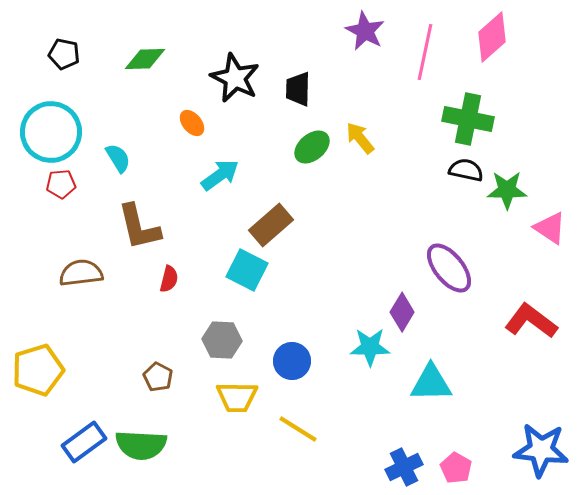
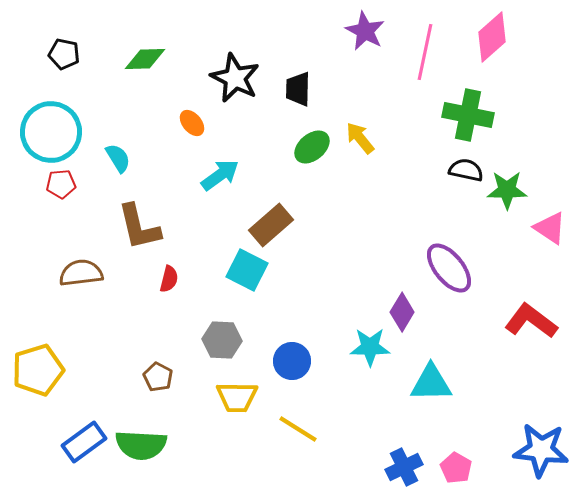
green cross: moved 4 px up
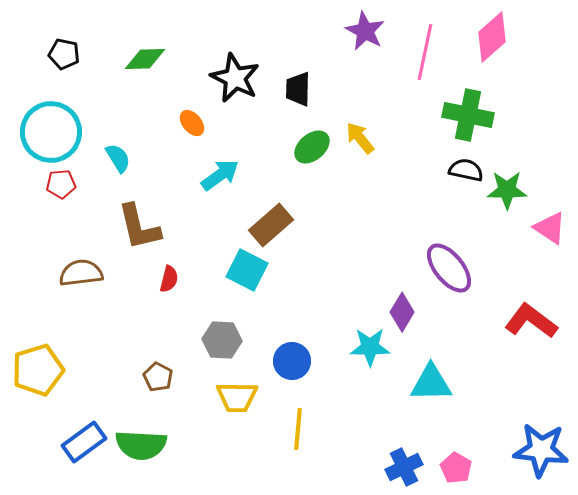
yellow line: rotated 63 degrees clockwise
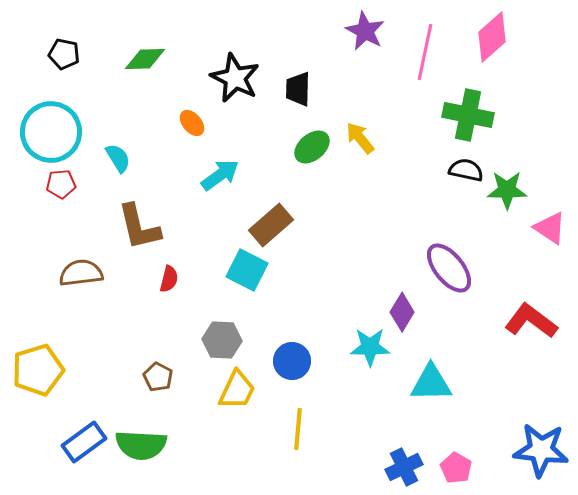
yellow trapezoid: moved 7 px up; rotated 66 degrees counterclockwise
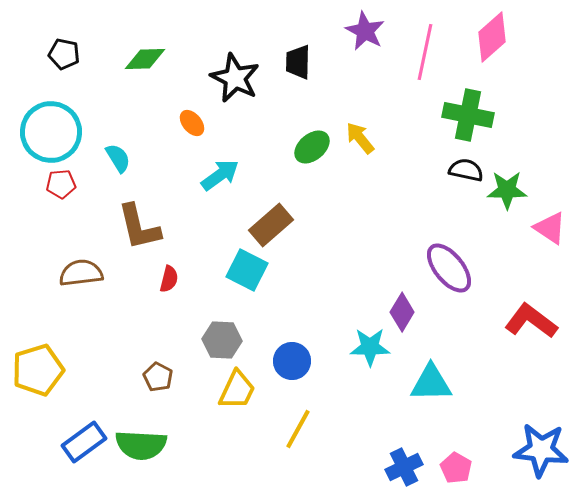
black trapezoid: moved 27 px up
yellow line: rotated 24 degrees clockwise
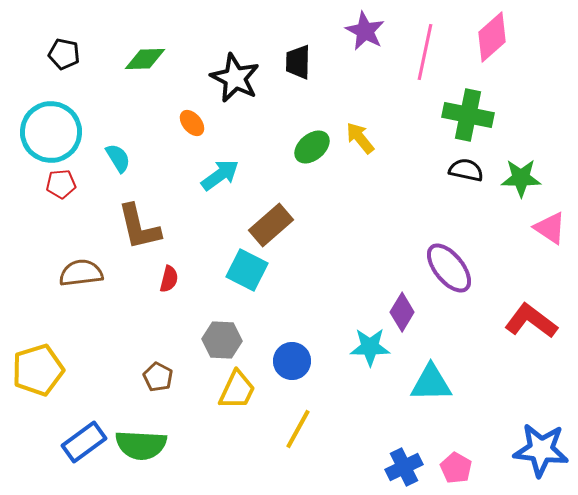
green star: moved 14 px right, 12 px up
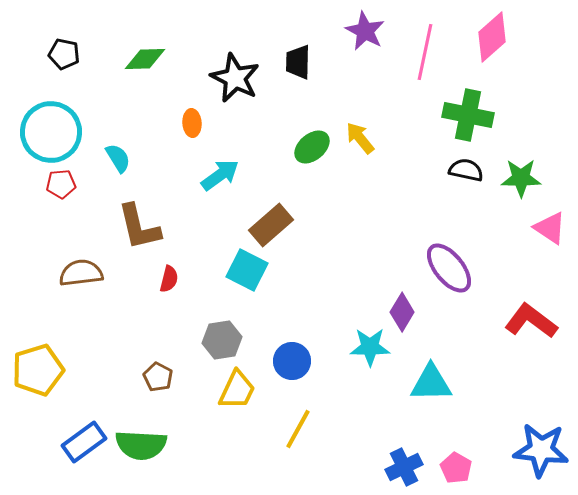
orange ellipse: rotated 36 degrees clockwise
gray hexagon: rotated 12 degrees counterclockwise
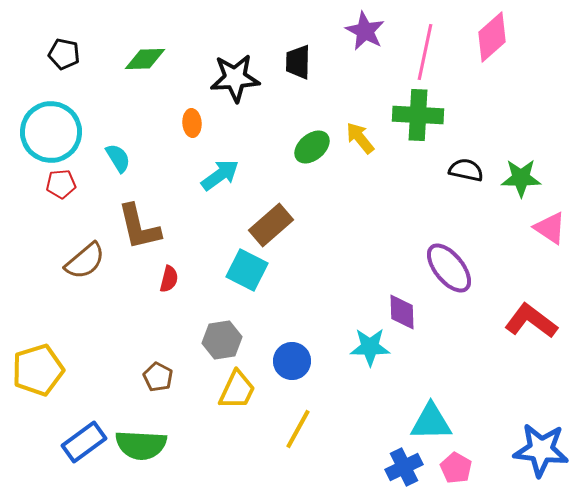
black star: rotated 30 degrees counterclockwise
green cross: moved 50 px left; rotated 9 degrees counterclockwise
brown semicircle: moved 4 px right, 12 px up; rotated 147 degrees clockwise
purple diamond: rotated 33 degrees counterclockwise
cyan triangle: moved 39 px down
